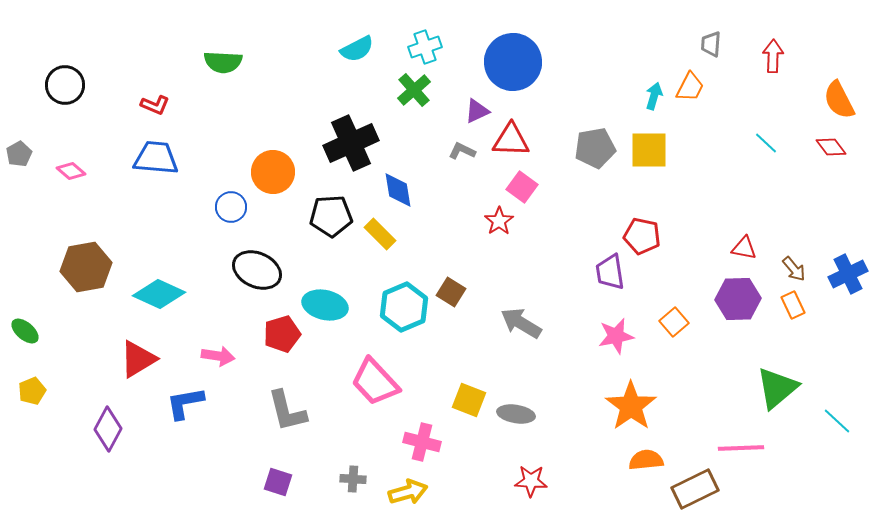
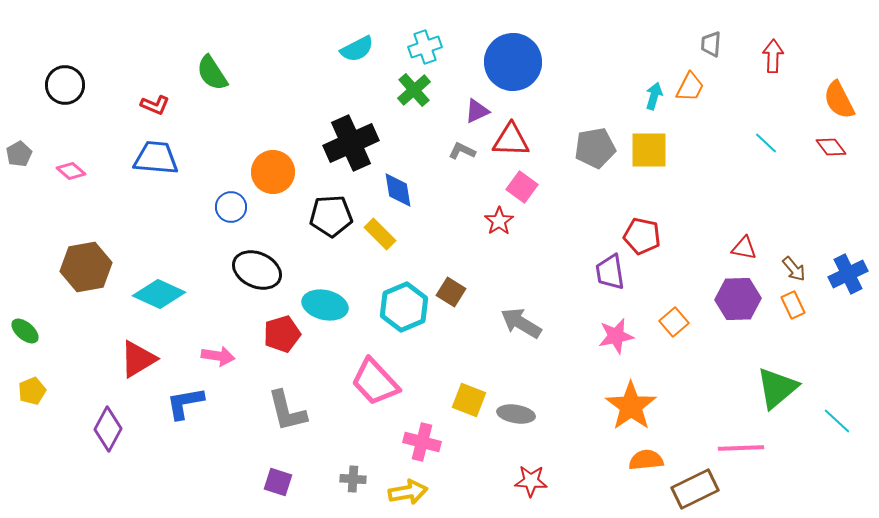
green semicircle at (223, 62): moved 11 px left, 11 px down; rotated 54 degrees clockwise
yellow arrow at (408, 492): rotated 6 degrees clockwise
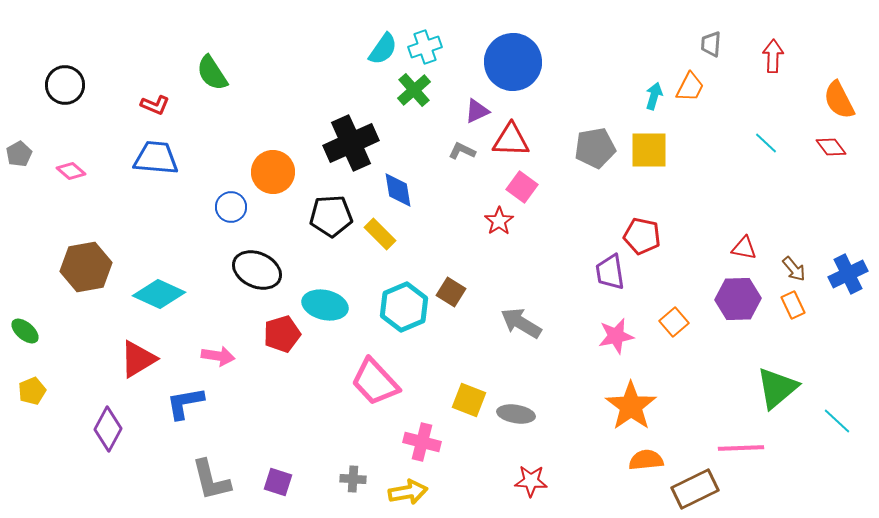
cyan semicircle at (357, 49): moved 26 px right; rotated 28 degrees counterclockwise
gray L-shape at (287, 411): moved 76 px left, 69 px down
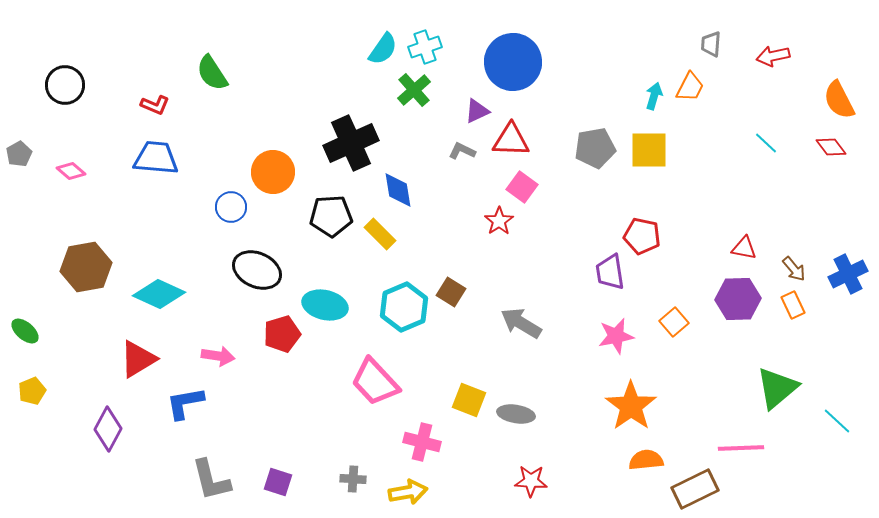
red arrow at (773, 56): rotated 104 degrees counterclockwise
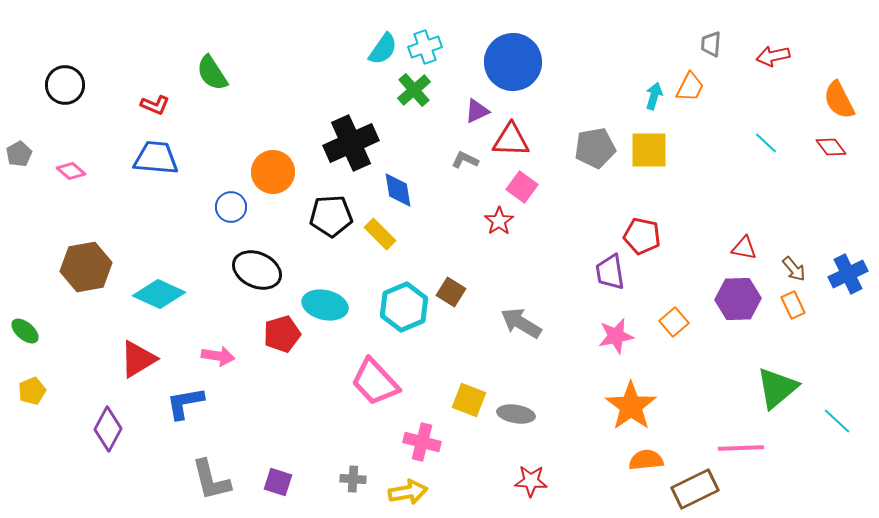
gray L-shape at (462, 151): moved 3 px right, 9 px down
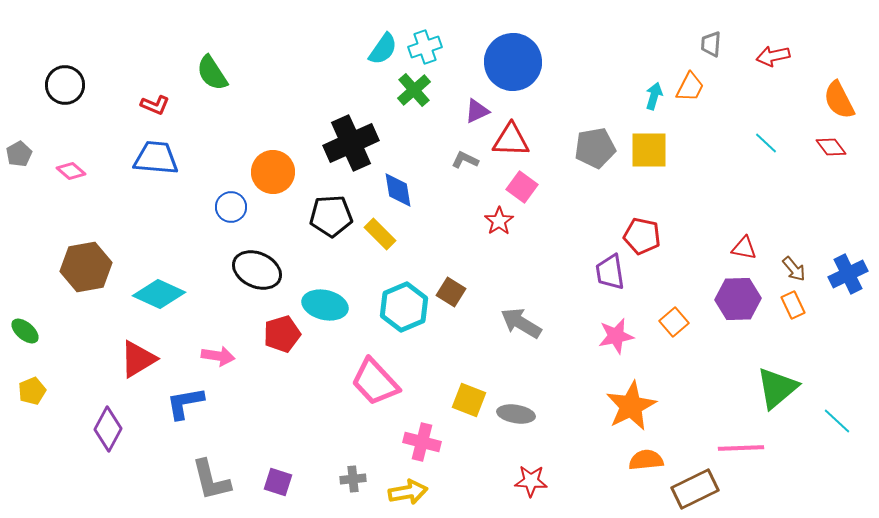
orange star at (631, 406): rotated 9 degrees clockwise
gray cross at (353, 479): rotated 10 degrees counterclockwise
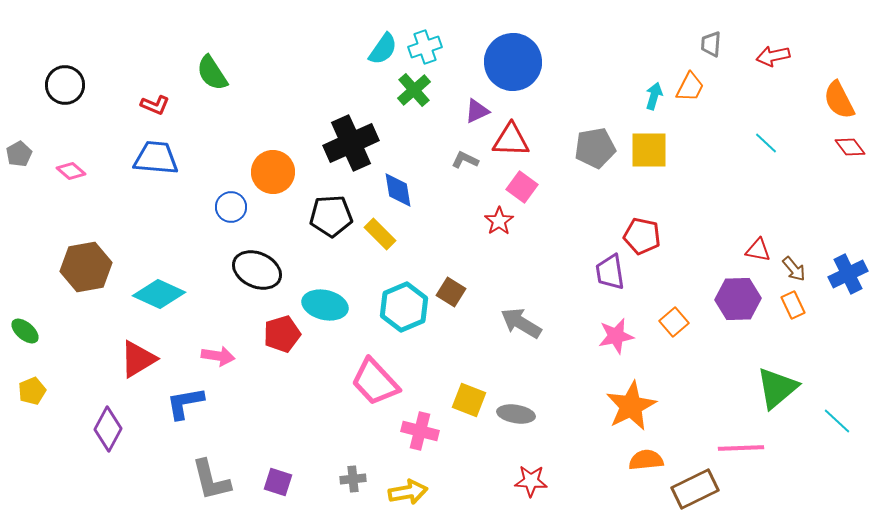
red diamond at (831, 147): moved 19 px right
red triangle at (744, 248): moved 14 px right, 2 px down
pink cross at (422, 442): moved 2 px left, 11 px up
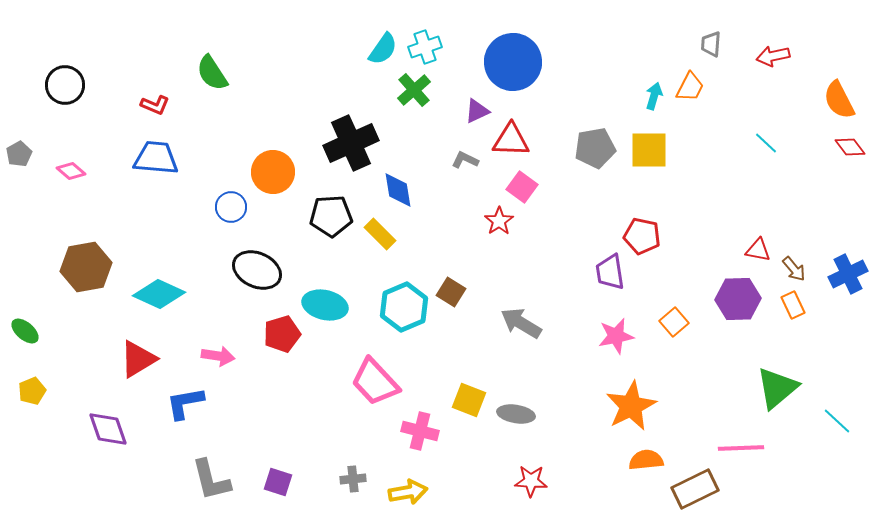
purple diamond at (108, 429): rotated 48 degrees counterclockwise
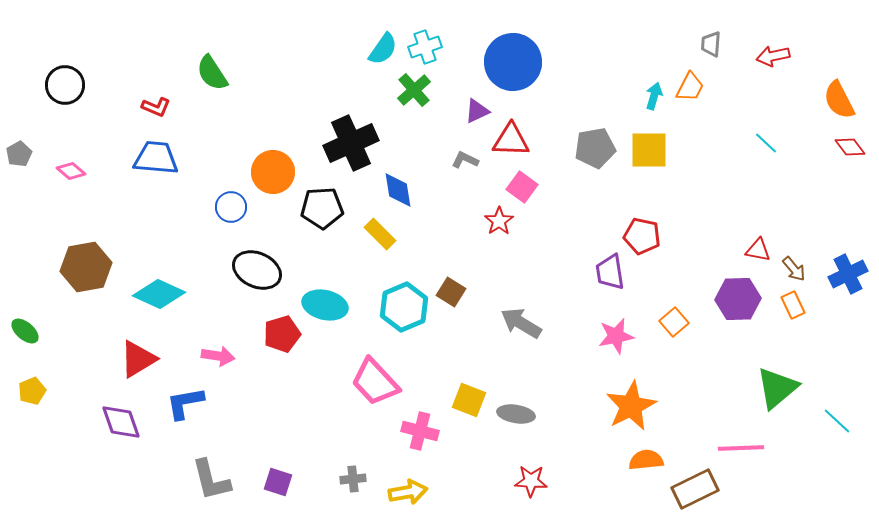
red L-shape at (155, 105): moved 1 px right, 2 px down
black pentagon at (331, 216): moved 9 px left, 8 px up
purple diamond at (108, 429): moved 13 px right, 7 px up
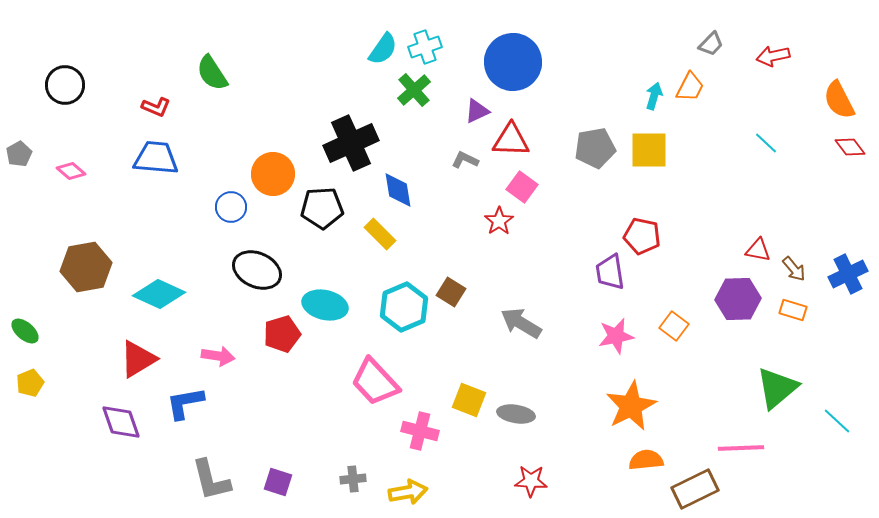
gray trapezoid at (711, 44): rotated 140 degrees counterclockwise
orange circle at (273, 172): moved 2 px down
orange rectangle at (793, 305): moved 5 px down; rotated 48 degrees counterclockwise
orange square at (674, 322): moved 4 px down; rotated 12 degrees counterclockwise
yellow pentagon at (32, 391): moved 2 px left, 8 px up
